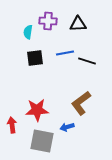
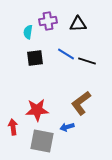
purple cross: rotated 12 degrees counterclockwise
blue line: moved 1 px right, 1 px down; rotated 42 degrees clockwise
red arrow: moved 1 px right, 2 px down
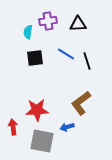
black line: rotated 54 degrees clockwise
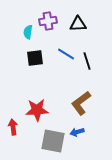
blue arrow: moved 10 px right, 5 px down
gray square: moved 11 px right
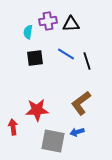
black triangle: moved 7 px left
